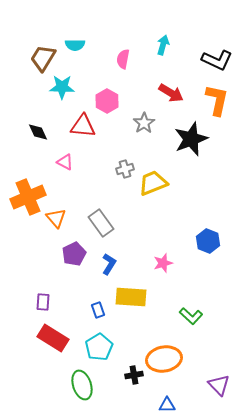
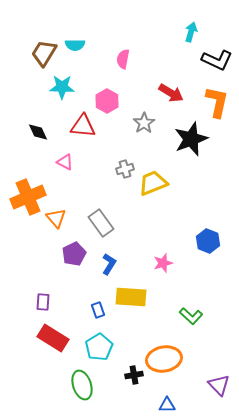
cyan arrow: moved 28 px right, 13 px up
brown trapezoid: moved 1 px right, 5 px up
orange L-shape: moved 2 px down
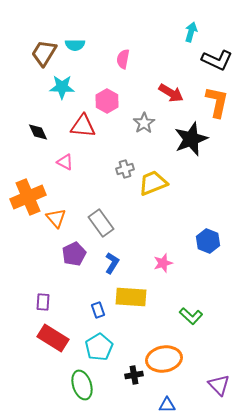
blue L-shape: moved 3 px right, 1 px up
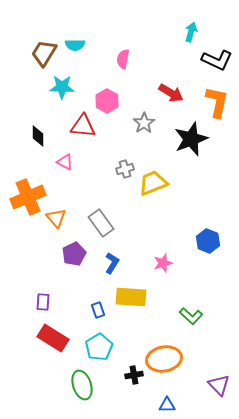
black diamond: moved 4 px down; rotated 25 degrees clockwise
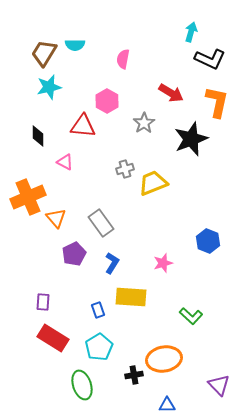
black L-shape: moved 7 px left, 1 px up
cyan star: moved 13 px left; rotated 15 degrees counterclockwise
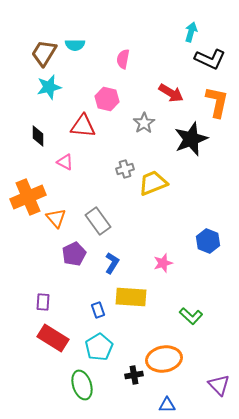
pink hexagon: moved 2 px up; rotated 15 degrees counterclockwise
gray rectangle: moved 3 px left, 2 px up
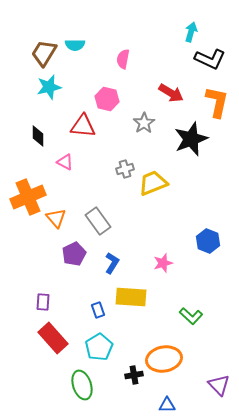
red rectangle: rotated 16 degrees clockwise
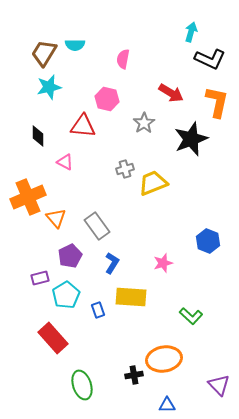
gray rectangle: moved 1 px left, 5 px down
purple pentagon: moved 4 px left, 2 px down
purple rectangle: moved 3 px left, 24 px up; rotated 72 degrees clockwise
cyan pentagon: moved 33 px left, 52 px up
